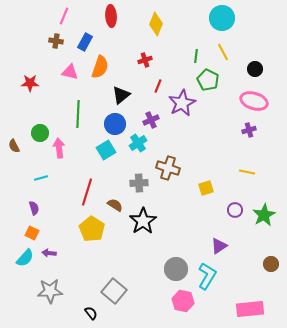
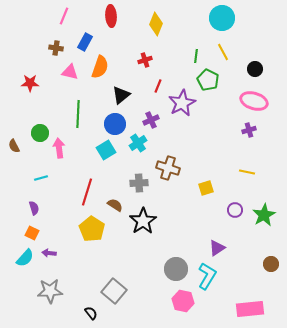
brown cross at (56, 41): moved 7 px down
purple triangle at (219, 246): moved 2 px left, 2 px down
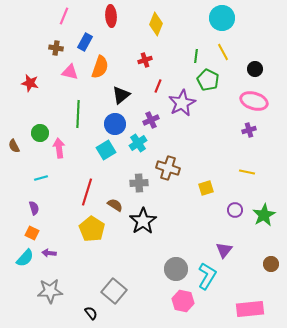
red star at (30, 83): rotated 12 degrees clockwise
purple triangle at (217, 248): moved 7 px right, 2 px down; rotated 18 degrees counterclockwise
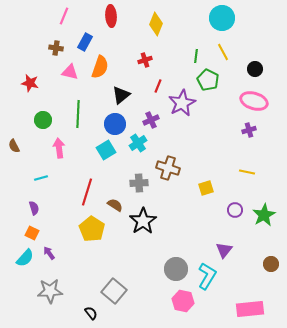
green circle at (40, 133): moved 3 px right, 13 px up
purple arrow at (49, 253): rotated 48 degrees clockwise
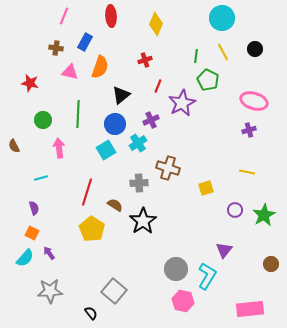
black circle at (255, 69): moved 20 px up
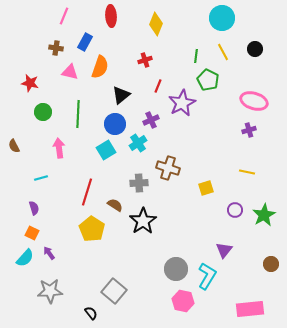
green circle at (43, 120): moved 8 px up
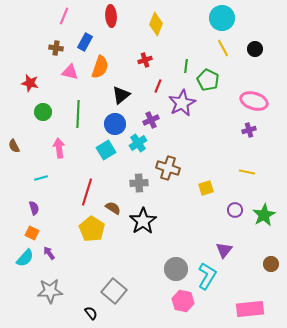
yellow line at (223, 52): moved 4 px up
green line at (196, 56): moved 10 px left, 10 px down
brown semicircle at (115, 205): moved 2 px left, 3 px down
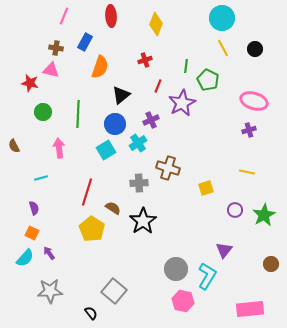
pink triangle at (70, 72): moved 19 px left, 2 px up
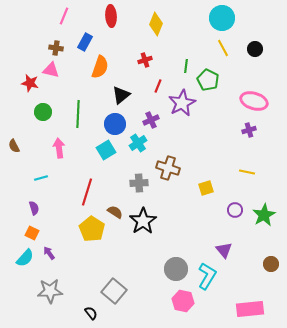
brown semicircle at (113, 208): moved 2 px right, 4 px down
purple triangle at (224, 250): rotated 18 degrees counterclockwise
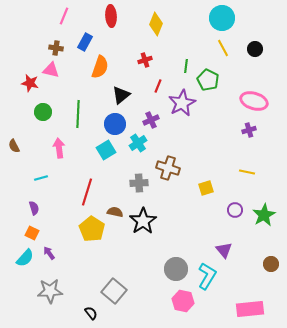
brown semicircle at (115, 212): rotated 21 degrees counterclockwise
